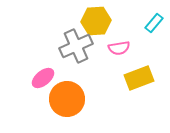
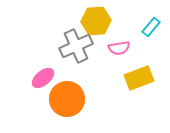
cyan rectangle: moved 3 px left, 4 px down
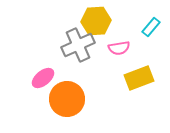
gray cross: moved 2 px right, 1 px up
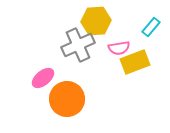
yellow rectangle: moved 4 px left, 16 px up
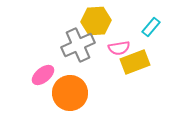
pink ellipse: moved 3 px up
orange circle: moved 3 px right, 6 px up
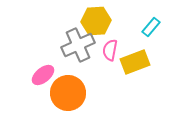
pink semicircle: moved 9 px left, 2 px down; rotated 110 degrees clockwise
orange circle: moved 2 px left
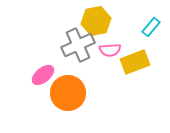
yellow hexagon: rotated 8 degrees counterclockwise
pink semicircle: rotated 105 degrees counterclockwise
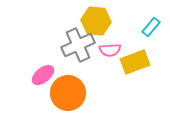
yellow hexagon: rotated 16 degrees clockwise
